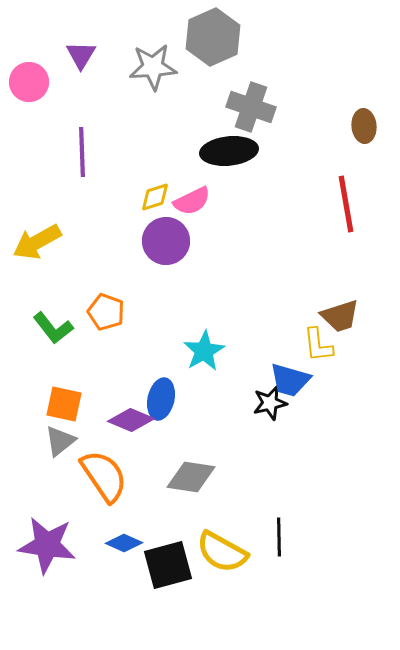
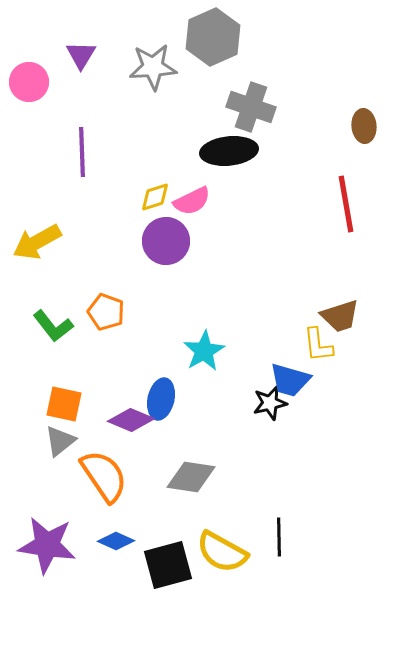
green L-shape: moved 2 px up
blue diamond: moved 8 px left, 2 px up
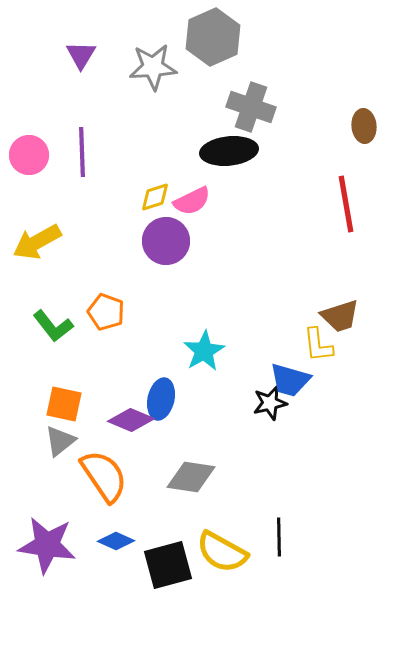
pink circle: moved 73 px down
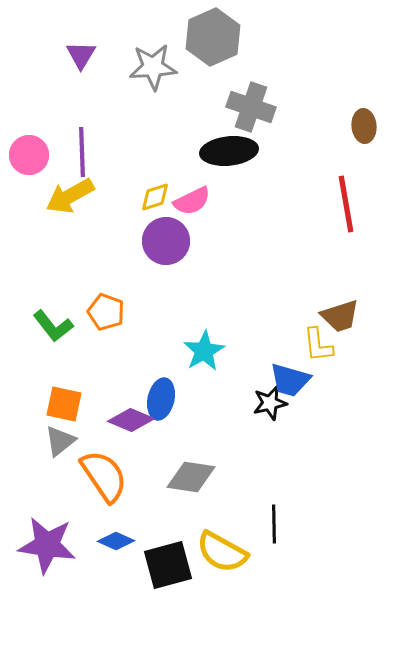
yellow arrow: moved 33 px right, 46 px up
black line: moved 5 px left, 13 px up
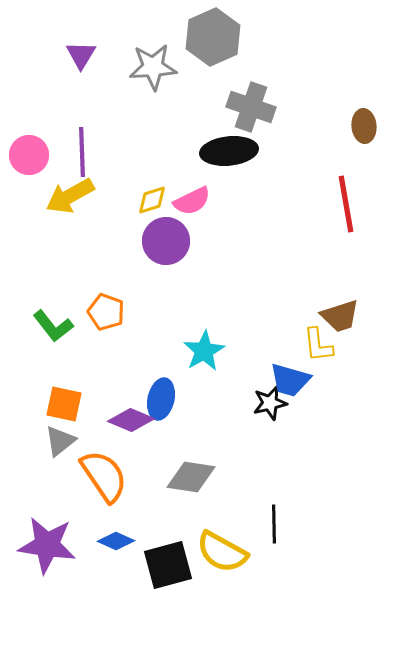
yellow diamond: moved 3 px left, 3 px down
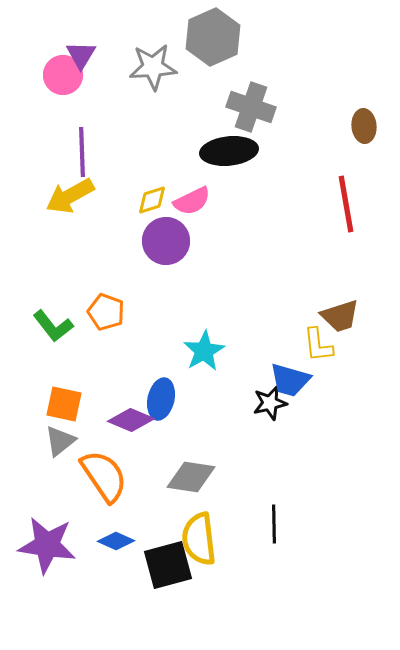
pink circle: moved 34 px right, 80 px up
yellow semicircle: moved 23 px left, 13 px up; rotated 54 degrees clockwise
